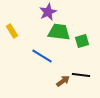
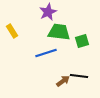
blue line: moved 4 px right, 3 px up; rotated 50 degrees counterclockwise
black line: moved 2 px left, 1 px down
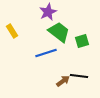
green trapezoid: rotated 30 degrees clockwise
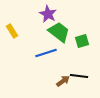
purple star: moved 2 px down; rotated 18 degrees counterclockwise
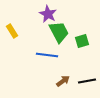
green trapezoid: rotated 25 degrees clockwise
blue line: moved 1 px right, 2 px down; rotated 25 degrees clockwise
black line: moved 8 px right, 5 px down; rotated 18 degrees counterclockwise
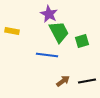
purple star: moved 1 px right
yellow rectangle: rotated 48 degrees counterclockwise
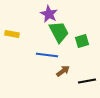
yellow rectangle: moved 3 px down
brown arrow: moved 10 px up
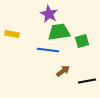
green trapezoid: rotated 70 degrees counterclockwise
blue line: moved 1 px right, 5 px up
